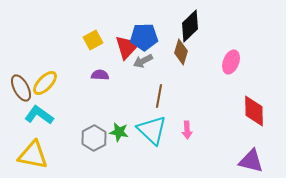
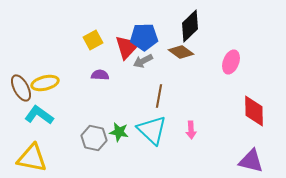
brown diamond: rotated 70 degrees counterclockwise
yellow ellipse: rotated 32 degrees clockwise
pink arrow: moved 4 px right
gray hexagon: rotated 20 degrees counterclockwise
yellow triangle: moved 1 px left, 3 px down
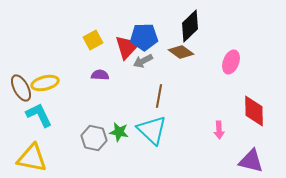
cyan L-shape: rotated 28 degrees clockwise
pink arrow: moved 28 px right
